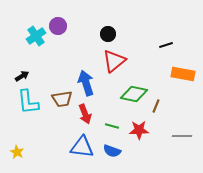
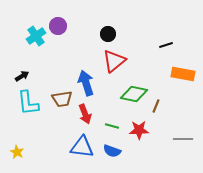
cyan L-shape: moved 1 px down
gray line: moved 1 px right, 3 px down
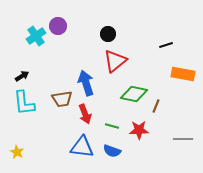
red triangle: moved 1 px right
cyan L-shape: moved 4 px left
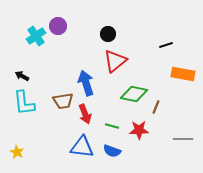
black arrow: rotated 120 degrees counterclockwise
brown trapezoid: moved 1 px right, 2 px down
brown line: moved 1 px down
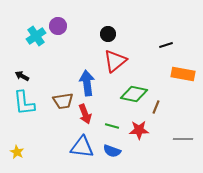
blue arrow: moved 1 px right; rotated 10 degrees clockwise
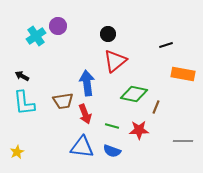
gray line: moved 2 px down
yellow star: rotated 16 degrees clockwise
